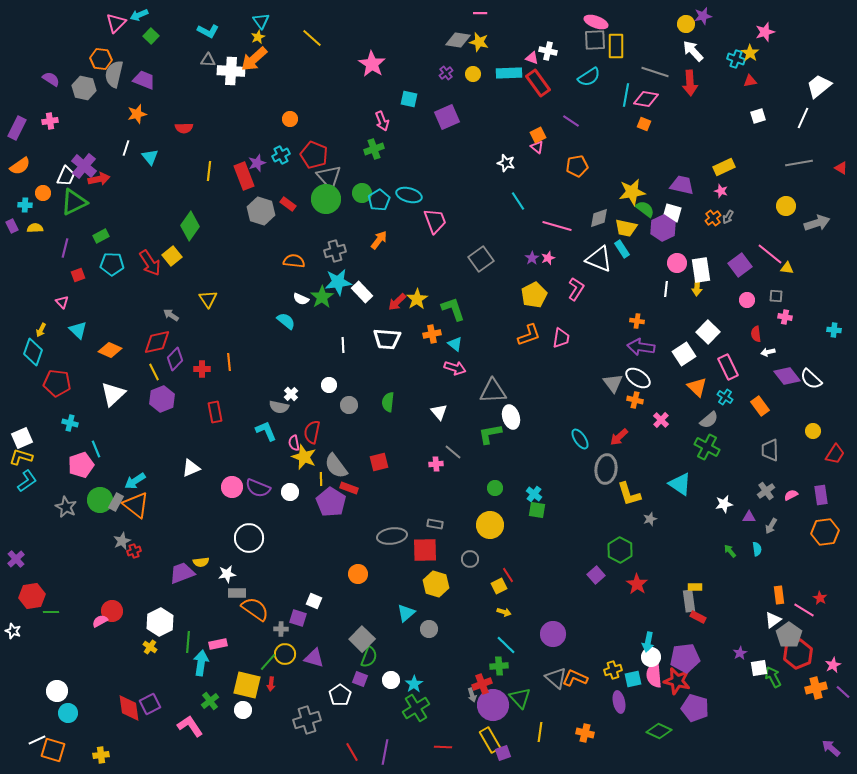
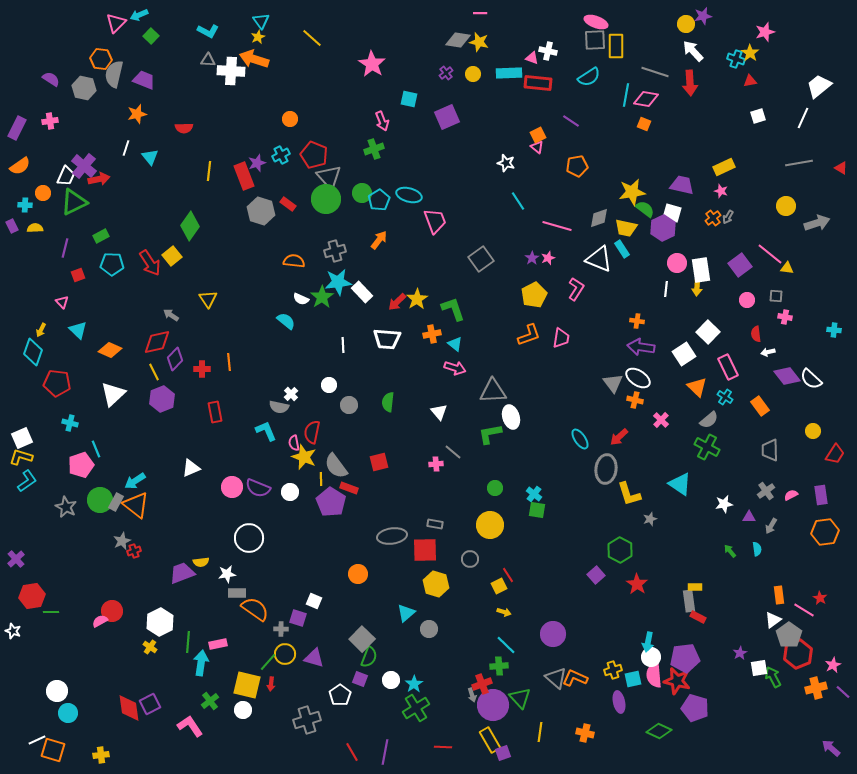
orange arrow at (254, 59): rotated 60 degrees clockwise
red rectangle at (538, 83): rotated 48 degrees counterclockwise
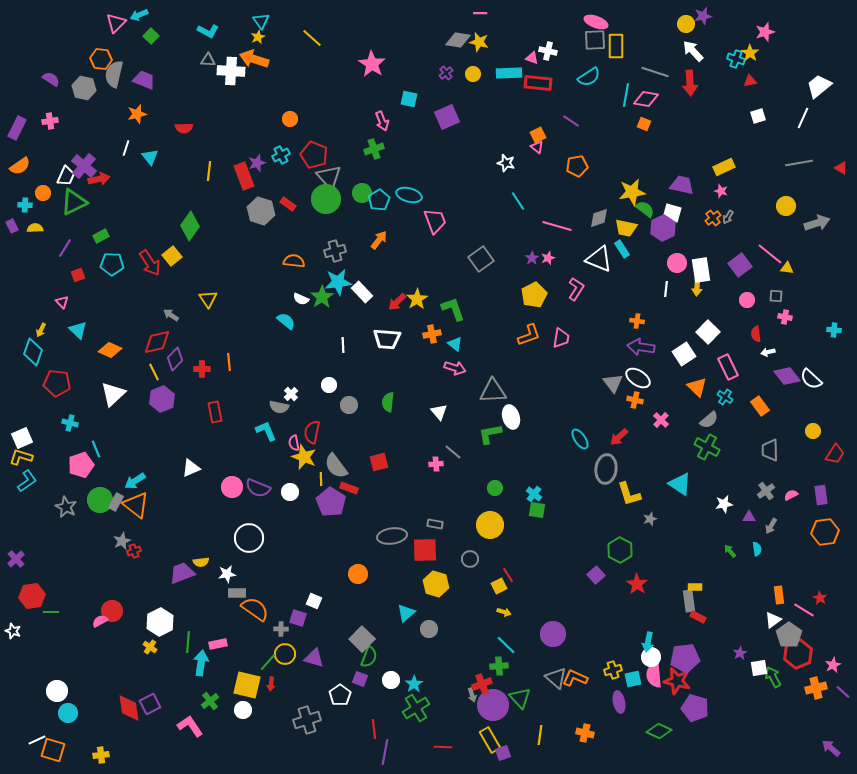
purple line at (65, 248): rotated 18 degrees clockwise
yellow line at (540, 732): moved 3 px down
red line at (352, 752): moved 22 px right, 23 px up; rotated 24 degrees clockwise
